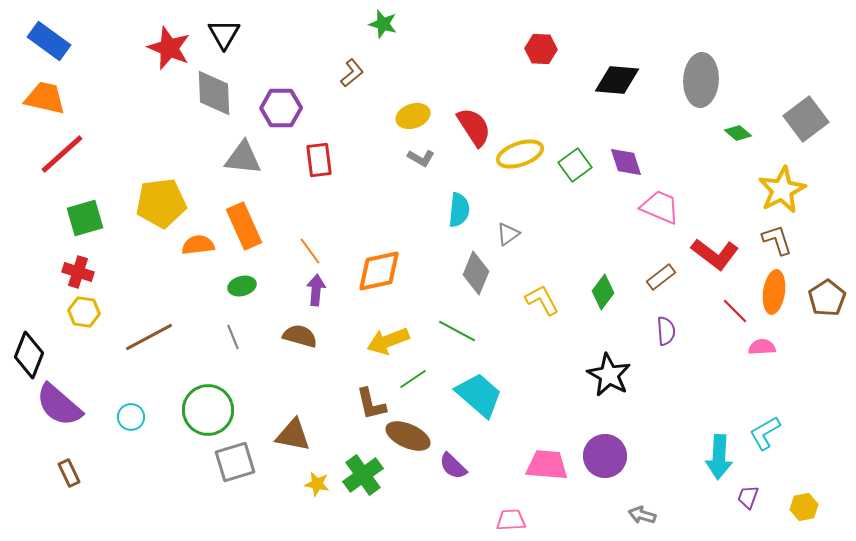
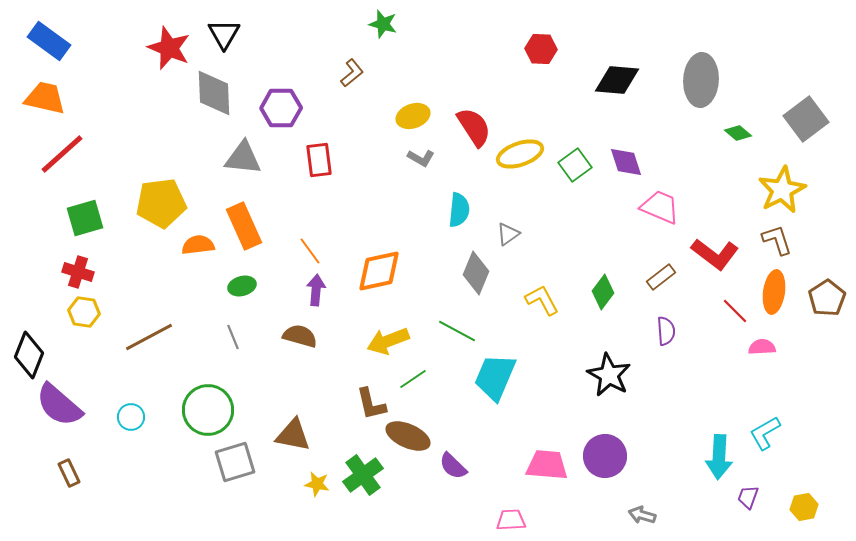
cyan trapezoid at (479, 395): moved 16 px right, 18 px up; rotated 108 degrees counterclockwise
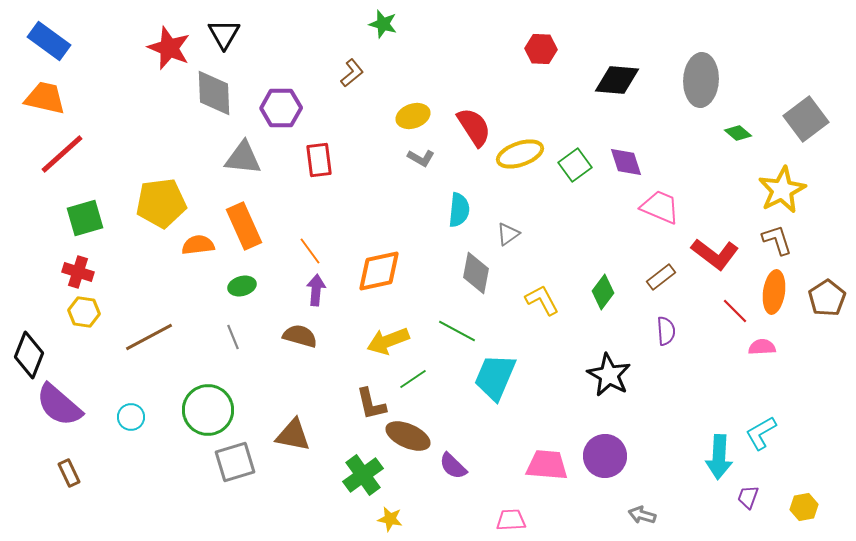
gray diamond at (476, 273): rotated 12 degrees counterclockwise
cyan L-shape at (765, 433): moved 4 px left
yellow star at (317, 484): moved 73 px right, 35 px down
